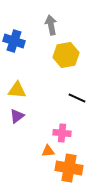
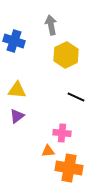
yellow hexagon: rotated 15 degrees counterclockwise
black line: moved 1 px left, 1 px up
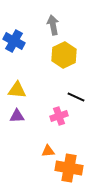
gray arrow: moved 2 px right
blue cross: rotated 10 degrees clockwise
yellow hexagon: moved 2 px left
purple triangle: rotated 35 degrees clockwise
pink cross: moved 3 px left, 17 px up; rotated 24 degrees counterclockwise
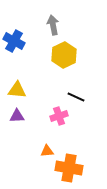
orange triangle: moved 1 px left
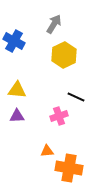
gray arrow: moved 1 px right, 1 px up; rotated 42 degrees clockwise
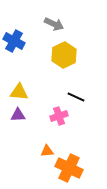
gray arrow: rotated 84 degrees clockwise
yellow triangle: moved 2 px right, 2 px down
purple triangle: moved 1 px right, 1 px up
orange cross: rotated 16 degrees clockwise
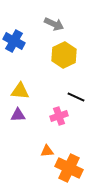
yellow triangle: moved 1 px right, 1 px up
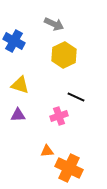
yellow triangle: moved 6 px up; rotated 12 degrees clockwise
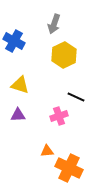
gray arrow: rotated 84 degrees clockwise
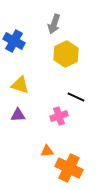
yellow hexagon: moved 2 px right, 1 px up
